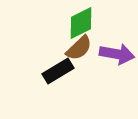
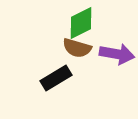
brown semicircle: moved 2 px left; rotated 60 degrees clockwise
black rectangle: moved 2 px left, 7 px down
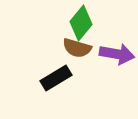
green diamond: rotated 24 degrees counterclockwise
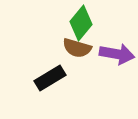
black rectangle: moved 6 px left
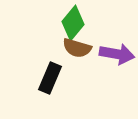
green diamond: moved 8 px left
black rectangle: rotated 36 degrees counterclockwise
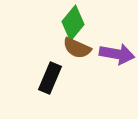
brown semicircle: rotated 8 degrees clockwise
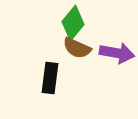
purple arrow: moved 1 px up
black rectangle: rotated 16 degrees counterclockwise
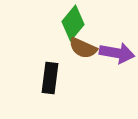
brown semicircle: moved 6 px right
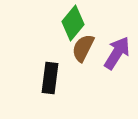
brown semicircle: rotated 92 degrees clockwise
purple arrow: rotated 68 degrees counterclockwise
